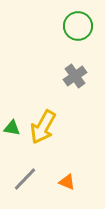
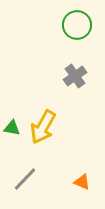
green circle: moved 1 px left, 1 px up
orange triangle: moved 15 px right
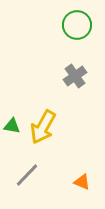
green triangle: moved 2 px up
gray line: moved 2 px right, 4 px up
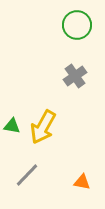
orange triangle: rotated 12 degrees counterclockwise
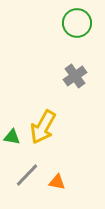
green circle: moved 2 px up
green triangle: moved 11 px down
orange triangle: moved 25 px left
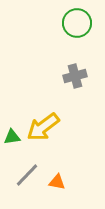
gray cross: rotated 20 degrees clockwise
yellow arrow: rotated 24 degrees clockwise
green triangle: rotated 18 degrees counterclockwise
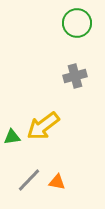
yellow arrow: moved 1 px up
gray line: moved 2 px right, 5 px down
